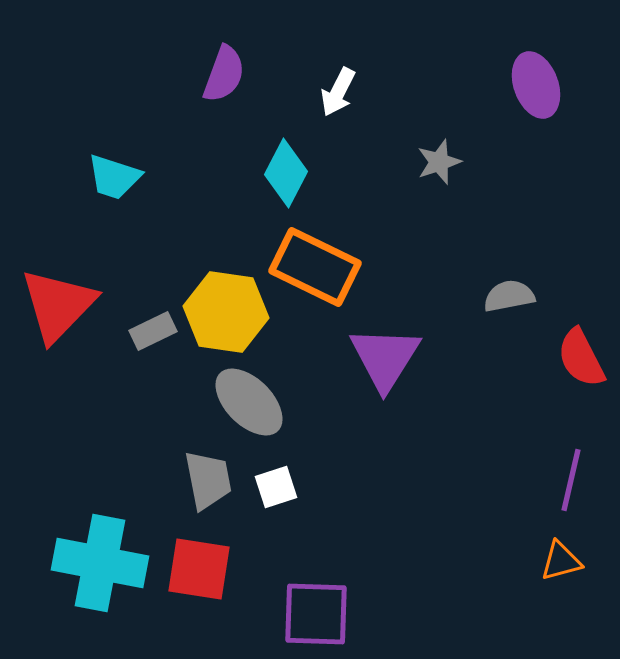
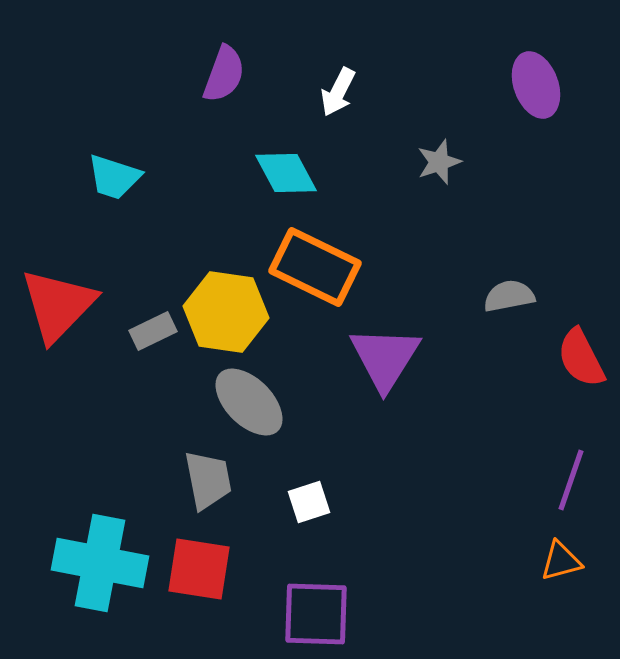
cyan diamond: rotated 56 degrees counterclockwise
purple line: rotated 6 degrees clockwise
white square: moved 33 px right, 15 px down
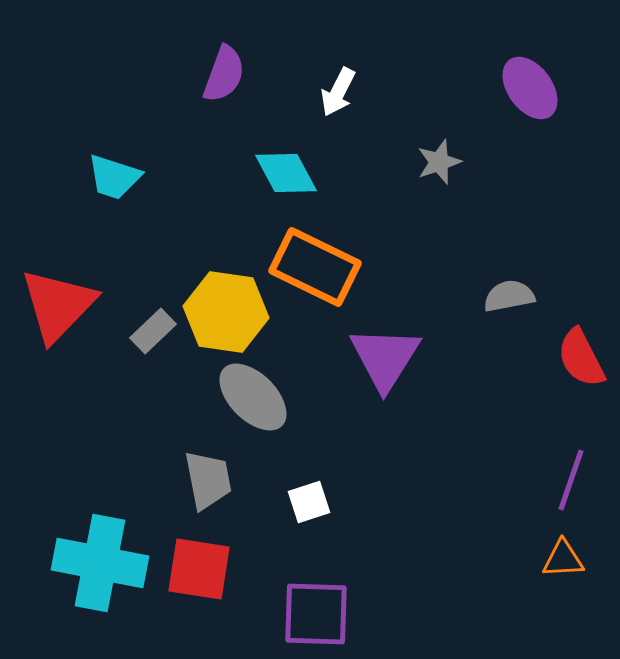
purple ellipse: moved 6 px left, 3 px down; rotated 16 degrees counterclockwise
gray rectangle: rotated 18 degrees counterclockwise
gray ellipse: moved 4 px right, 5 px up
orange triangle: moved 2 px right, 2 px up; rotated 12 degrees clockwise
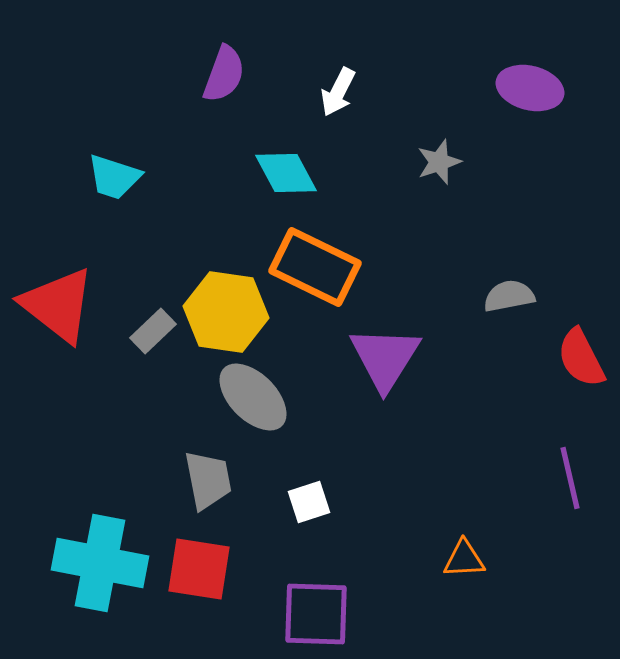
purple ellipse: rotated 40 degrees counterclockwise
red triangle: rotated 36 degrees counterclockwise
purple line: moved 1 px left, 2 px up; rotated 32 degrees counterclockwise
orange triangle: moved 99 px left
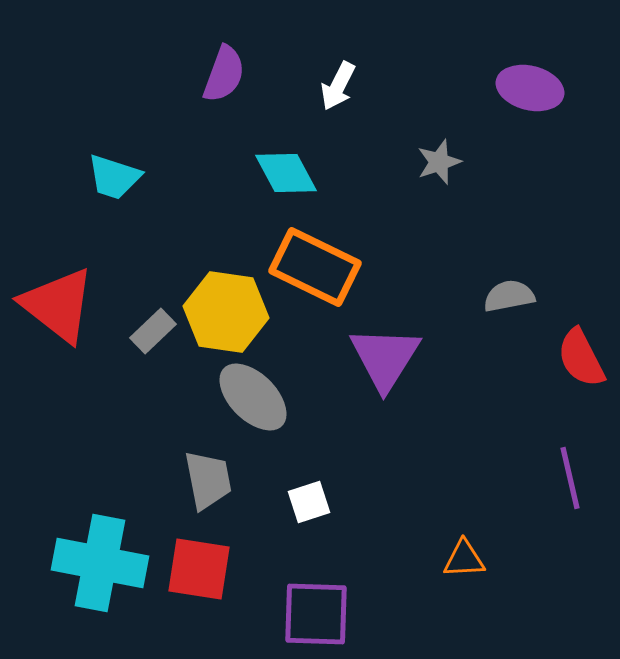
white arrow: moved 6 px up
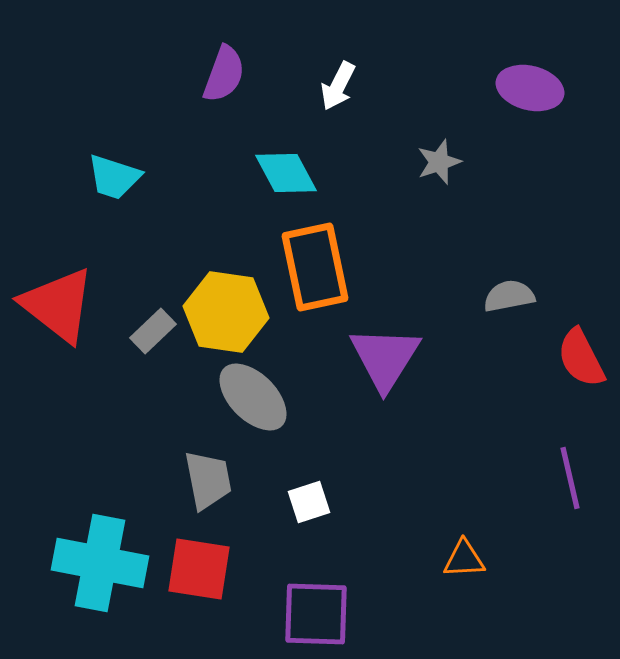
orange rectangle: rotated 52 degrees clockwise
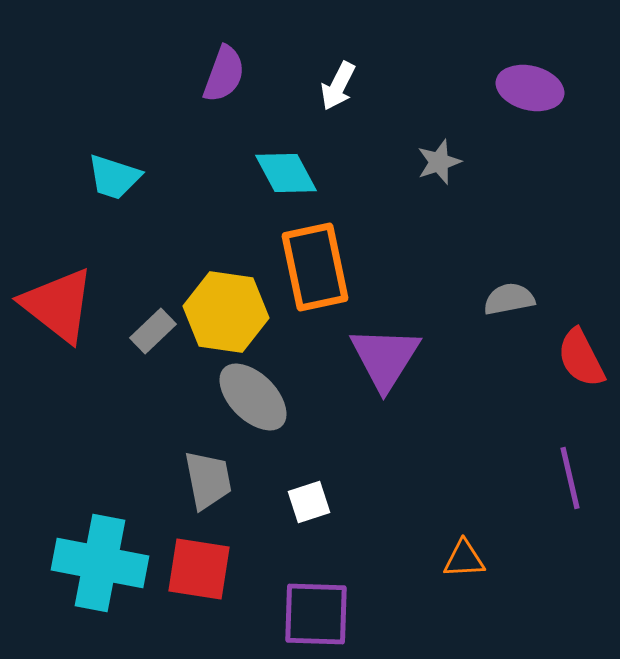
gray semicircle: moved 3 px down
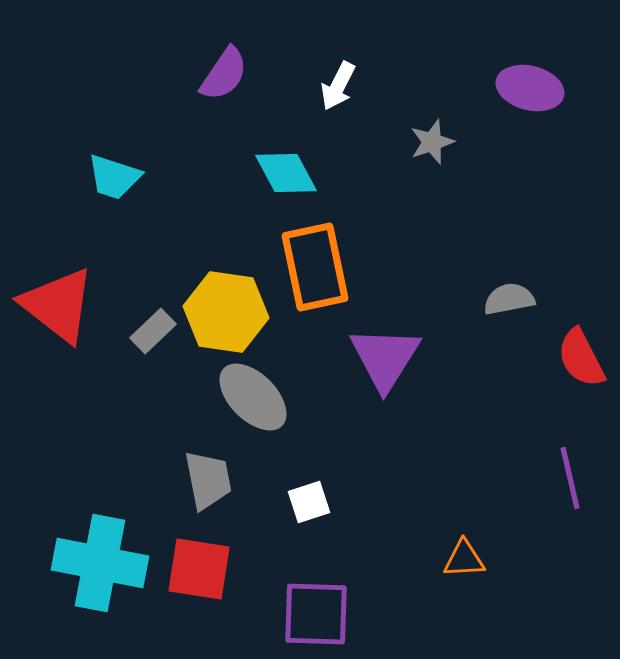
purple semicircle: rotated 14 degrees clockwise
gray star: moved 7 px left, 20 px up
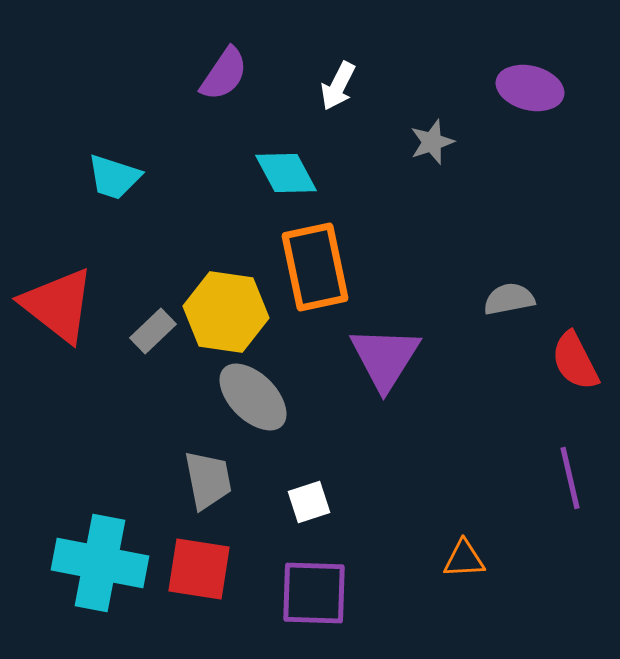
red semicircle: moved 6 px left, 3 px down
purple square: moved 2 px left, 21 px up
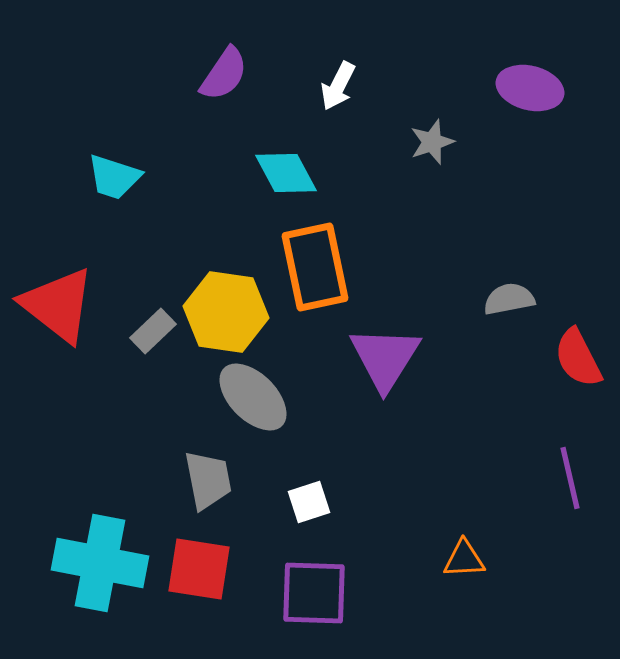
red semicircle: moved 3 px right, 3 px up
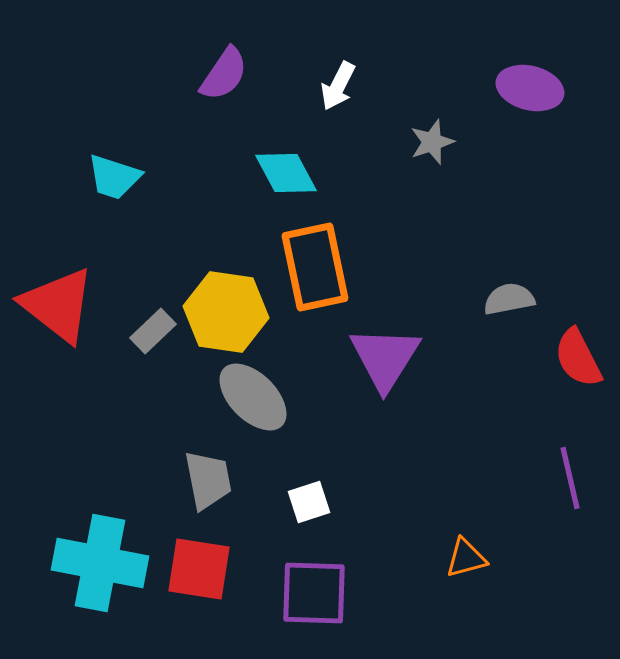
orange triangle: moved 2 px right, 1 px up; rotated 12 degrees counterclockwise
